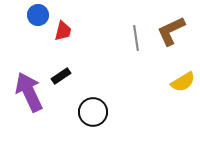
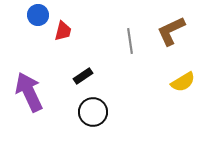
gray line: moved 6 px left, 3 px down
black rectangle: moved 22 px right
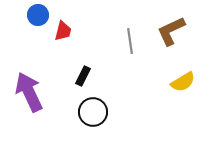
black rectangle: rotated 30 degrees counterclockwise
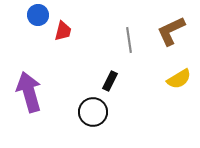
gray line: moved 1 px left, 1 px up
black rectangle: moved 27 px right, 5 px down
yellow semicircle: moved 4 px left, 3 px up
purple arrow: rotated 9 degrees clockwise
